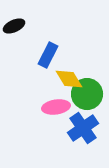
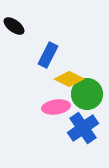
black ellipse: rotated 60 degrees clockwise
yellow diamond: rotated 32 degrees counterclockwise
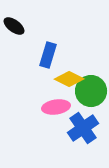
blue rectangle: rotated 10 degrees counterclockwise
green circle: moved 4 px right, 3 px up
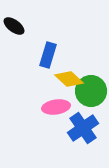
yellow diamond: rotated 16 degrees clockwise
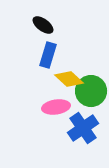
black ellipse: moved 29 px right, 1 px up
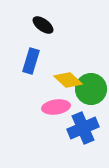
blue rectangle: moved 17 px left, 6 px down
yellow diamond: moved 1 px left, 1 px down
green circle: moved 2 px up
blue cross: rotated 12 degrees clockwise
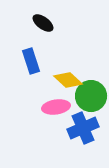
black ellipse: moved 2 px up
blue rectangle: rotated 35 degrees counterclockwise
green circle: moved 7 px down
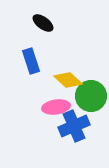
blue cross: moved 9 px left, 2 px up
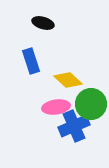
black ellipse: rotated 20 degrees counterclockwise
green circle: moved 8 px down
